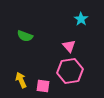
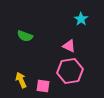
pink triangle: rotated 24 degrees counterclockwise
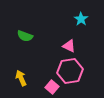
yellow arrow: moved 2 px up
pink square: moved 9 px right, 1 px down; rotated 32 degrees clockwise
